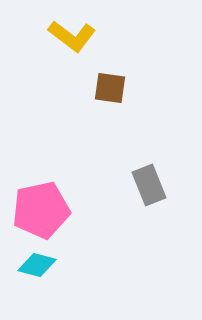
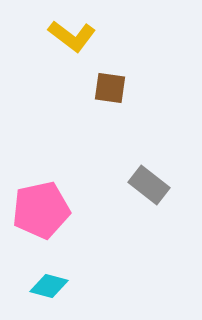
gray rectangle: rotated 30 degrees counterclockwise
cyan diamond: moved 12 px right, 21 px down
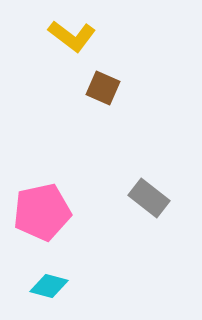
brown square: moved 7 px left; rotated 16 degrees clockwise
gray rectangle: moved 13 px down
pink pentagon: moved 1 px right, 2 px down
